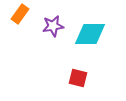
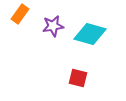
cyan diamond: rotated 16 degrees clockwise
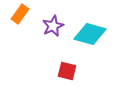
purple star: rotated 15 degrees counterclockwise
red square: moved 11 px left, 7 px up
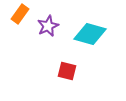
purple star: moved 5 px left
